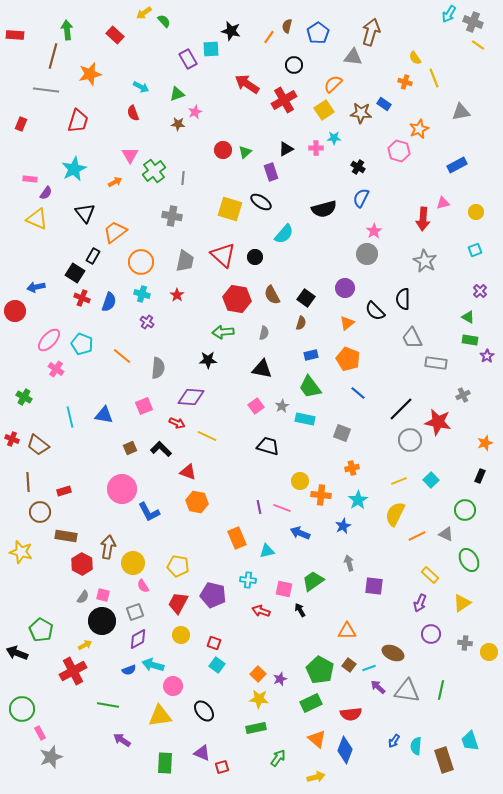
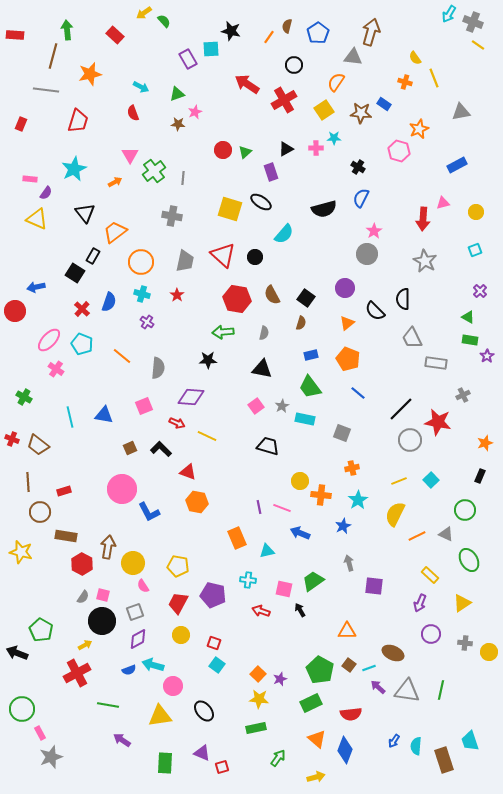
orange semicircle at (333, 84): moved 3 px right, 2 px up; rotated 12 degrees counterclockwise
red cross at (82, 298): moved 11 px down; rotated 21 degrees clockwise
red cross at (73, 671): moved 4 px right, 2 px down
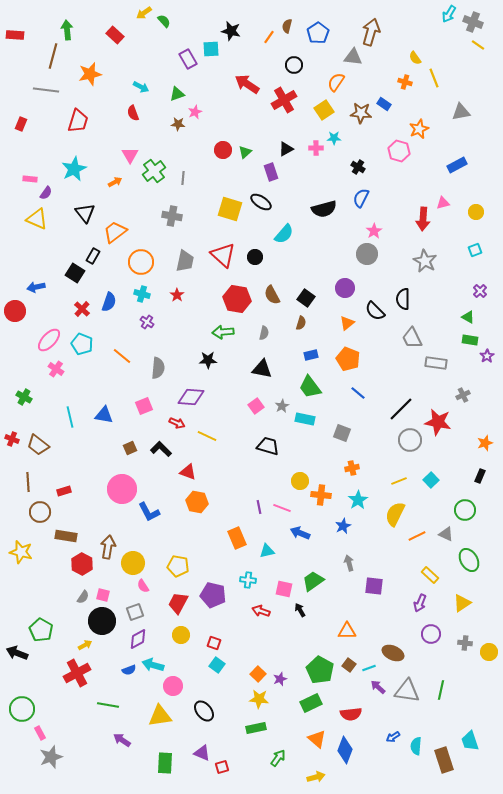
blue arrow at (394, 741): moved 1 px left, 4 px up; rotated 24 degrees clockwise
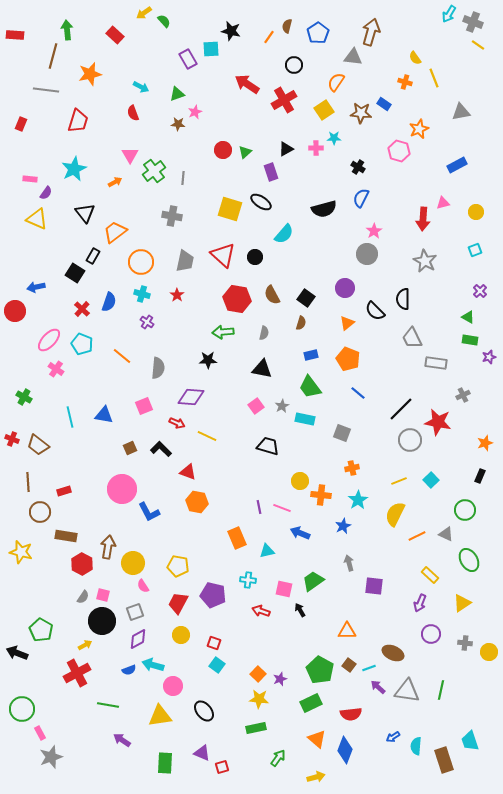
purple star at (487, 356): moved 2 px right, 1 px down; rotated 16 degrees clockwise
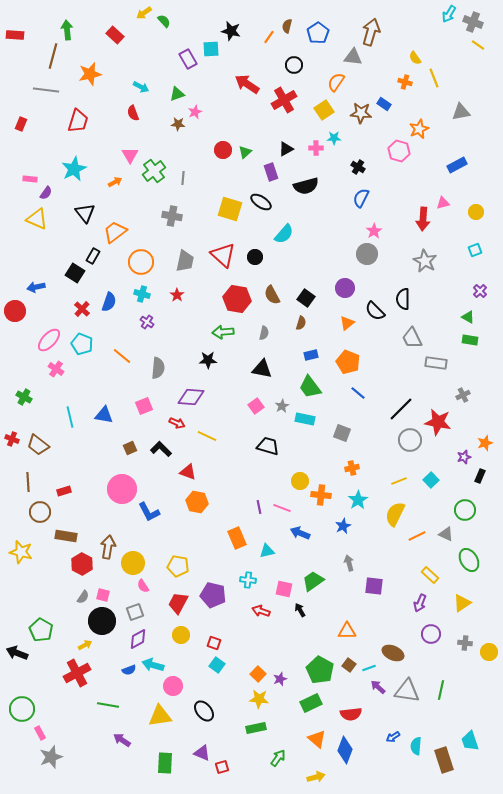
black semicircle at (324, 209): moved 18 px left, 23 px up
purple star at (489, 357): moved 25 px left, 100 px down
orange pentagon at (348, 359): moved 3 px down
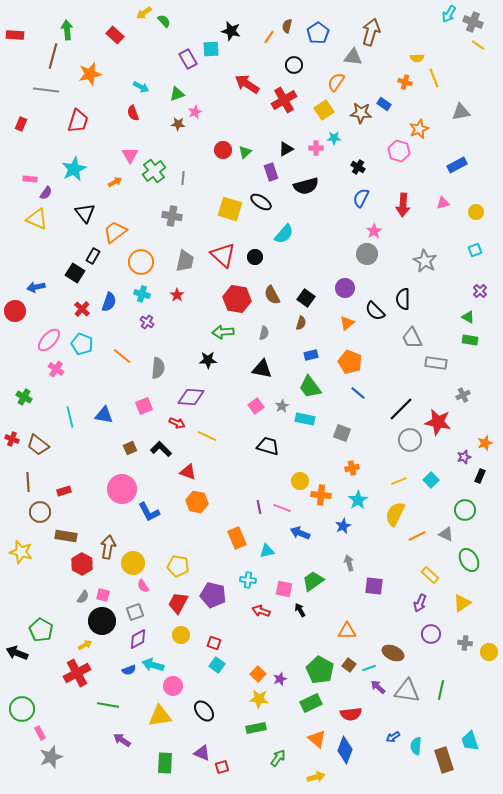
yellow semicircle at (415, 58): moved 2 px right; rotated 56 degrees counterclockwise
red arrow at (423, 219): moved 20 px left, 14 px up
orange pentagon at (348, 362): moved 2 px right
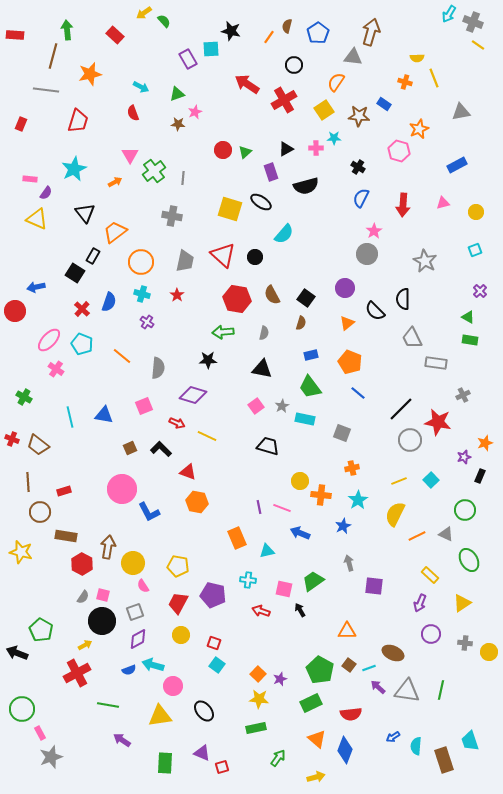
brown star at (361, 113): moved 2 px left, 3 px down
purple diamond at (191, 397): moved 2 px right, 2 px up; rotated 12 degrees clockwise
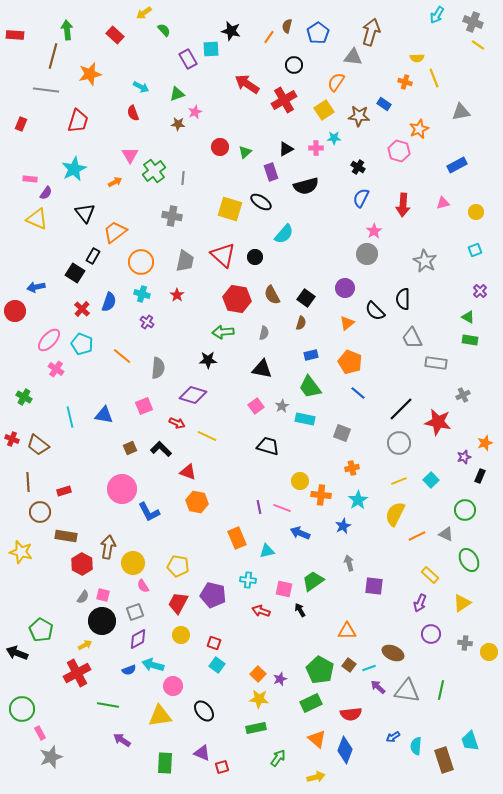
cyan arrow at (449, 14): moved 12 px left, 1 px down
green semicircle at (164, 21): moved 9 px down
red circle at (223, 150): moved 3 px left, 3 px up
gray circle at (410, 440): moved 11 px left, 3 px down
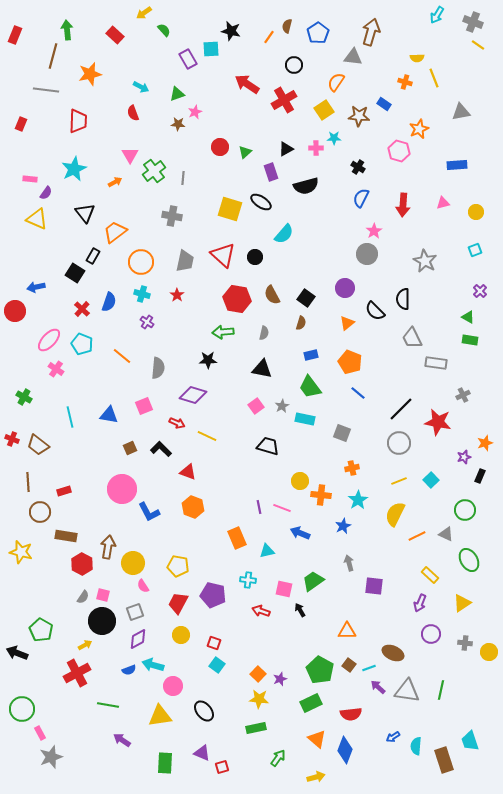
red rectangle at (15, 35): rotated 72 degrees counterclockwise
red trapezoid at (78, 121): rotated 15 degrees counterclockwise
blue rectangle at (457, 165): rotated 24 degrees clockwise
blue triangle at (104, 415): moved 5 px right
orange hexagon at (197, 502): moved 4 px left, 5 px down; rotated 10 degrees clockwise
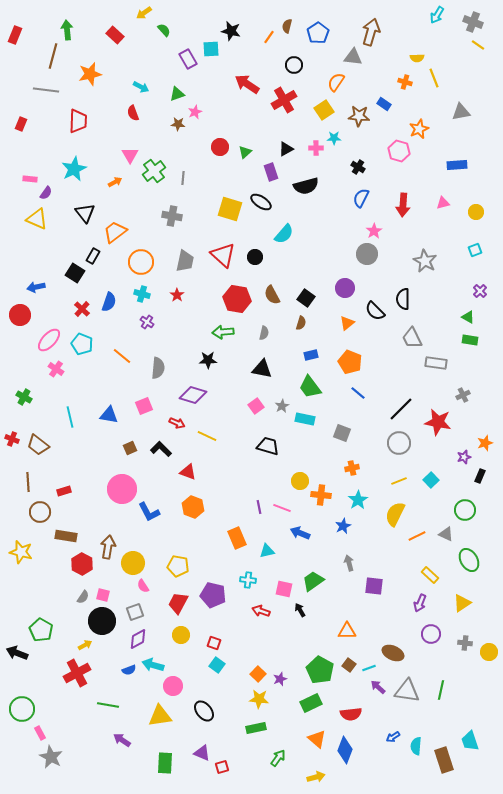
red circle at (15, 311): moved 5 px right, 4 px down
gray star at (51, 757): rotated 25 degrees counterclockwise
